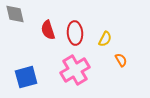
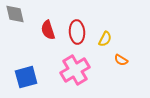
red ellipse: moved 2 px right, 1 px up
orange semicircle: rotated 152 degrees clockwise
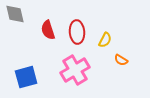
yellow semicircle: moved 1 px down
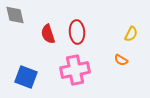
gray diamond: moved 1 px down
red semicircle: moved 4 px down
yellow semicircle: moved 26 px right, 6 px up
pink cross: rotated 20 degrees clockwise
blue square: rotated 35 degrees clockwise
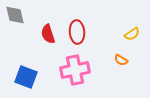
yellow semicircle: moved 1 px right; rotated 28 degrees clockwise
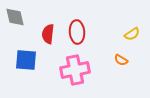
gray diamond: moved 2 px down
red semicircle: rotated 24 degrees clockwise
blue square: moved 17 px up; rotated 15 degrees counterclockwise
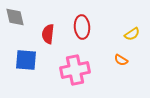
red ellipse: moved 5 px right, 5 px up
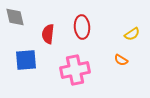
blue square: rotated 10 degrees counterclockwise
